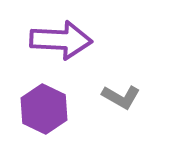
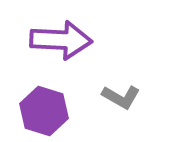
purple hexagon: moved 2 px down; rotated 9 degrees counterclockwise
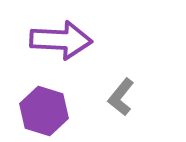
gray L-shape: rotated 99 degrees clockwise
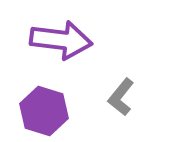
purple arrow: rotated 4 degrees clockwise
